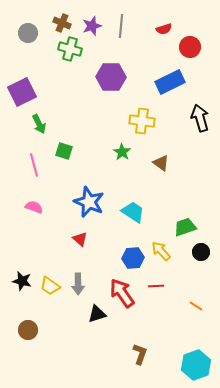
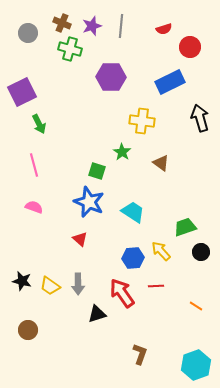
green square: moved 33 px right, 20 px down
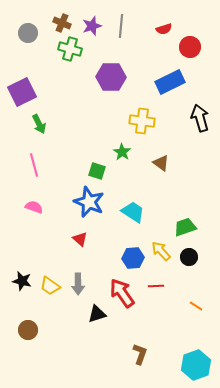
black circle: moved 12 px left, 5 px down
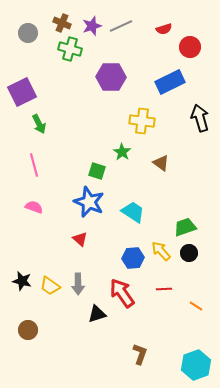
gray line: rotated 60 degrees clockwise
black circle: moved 4 px up
red line: moved 8 px right, 3 px down
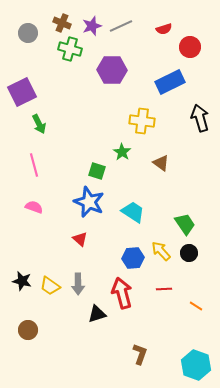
purple hexagon: moved 1 px right, 7 px up
green trapezoid: moved 3 px up; rotated 75 degrees clockwise
red arrow: rotated 20 degrees clockwise
cyan hexagon: rotated 20 degrees counterclockwise
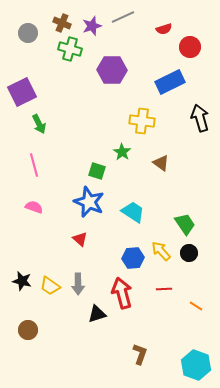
gray line: moved 2 px right, 9 px up
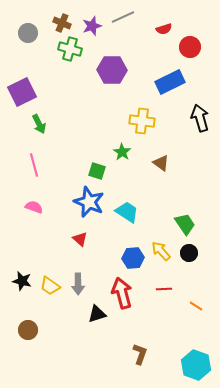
cyan trapezoid: moved 6 px left
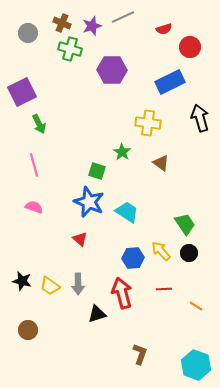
yellow cross: moved 6 px right, 2 px down
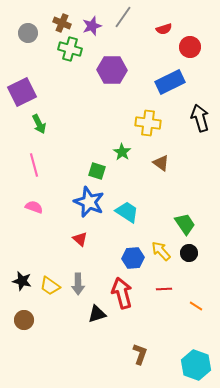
gray line: rotated 30 degrees counterclockwise
brown circle: moved 4 px left, 10 px up
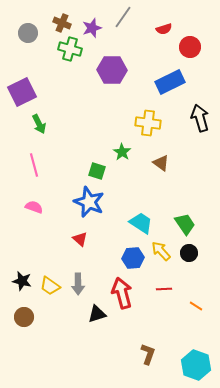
purple star: moved 2 px down
cyan trapezoid: moved 14 px right, 11 px down
brown circle: moved 3 px up
brown L-shape: moved 8 px right
